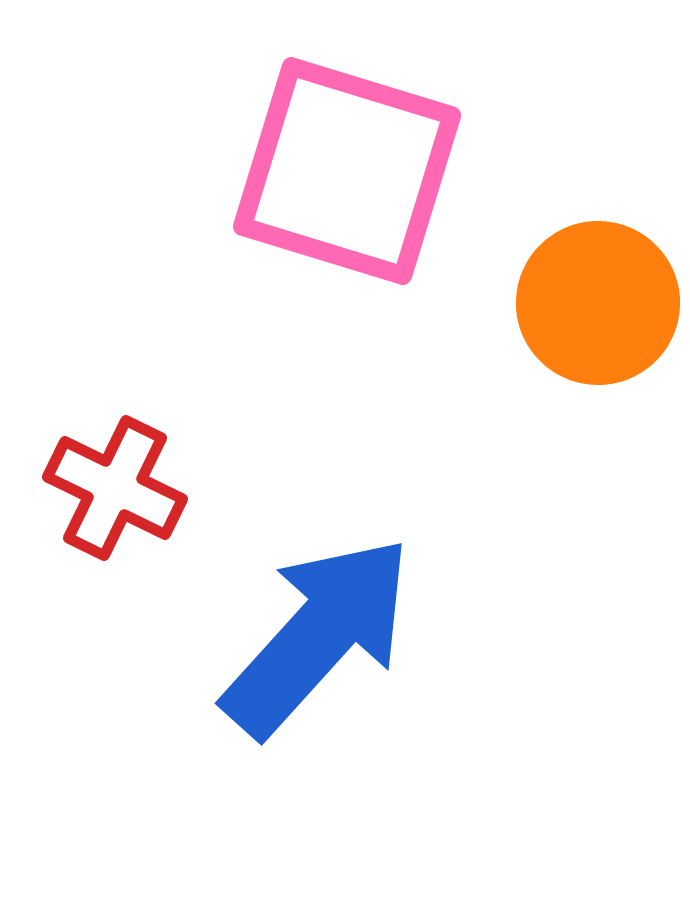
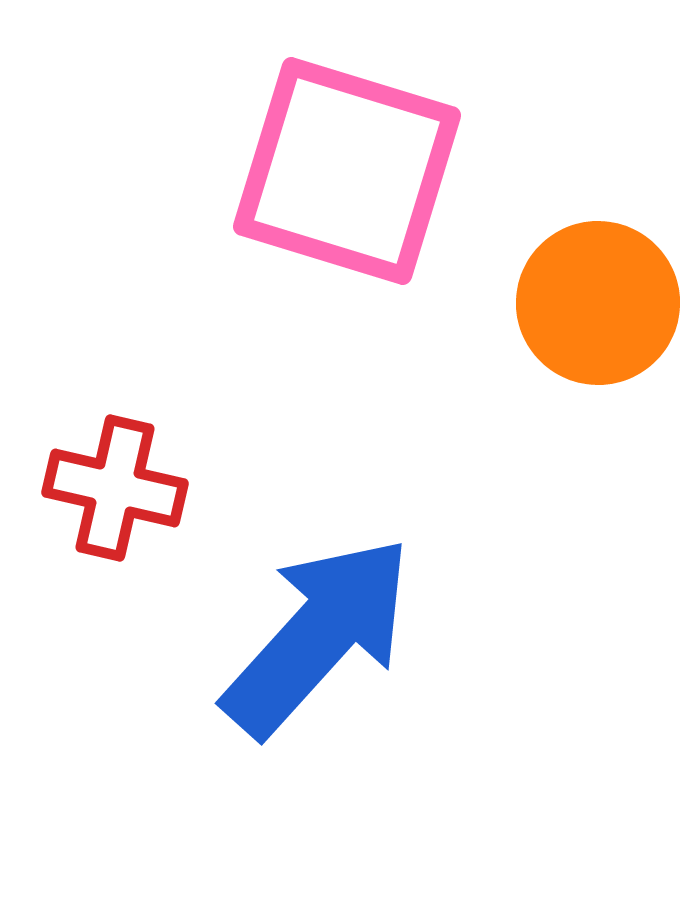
red cross: rotated 13 degrees counterclockwise
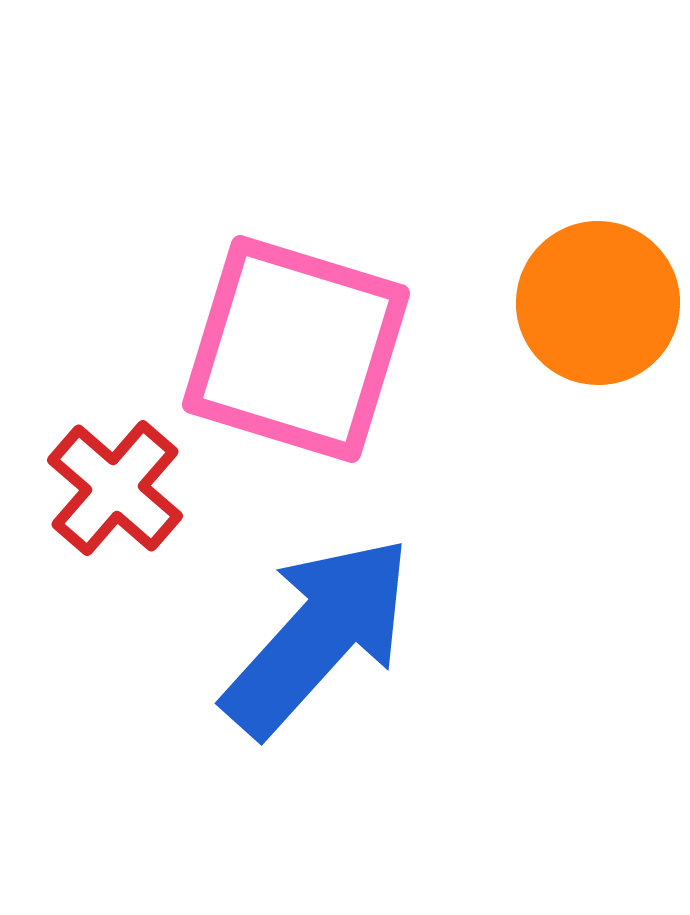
pink square: moved 51 px left, 178 px down
red cross: rotated 28 degrees clockwise
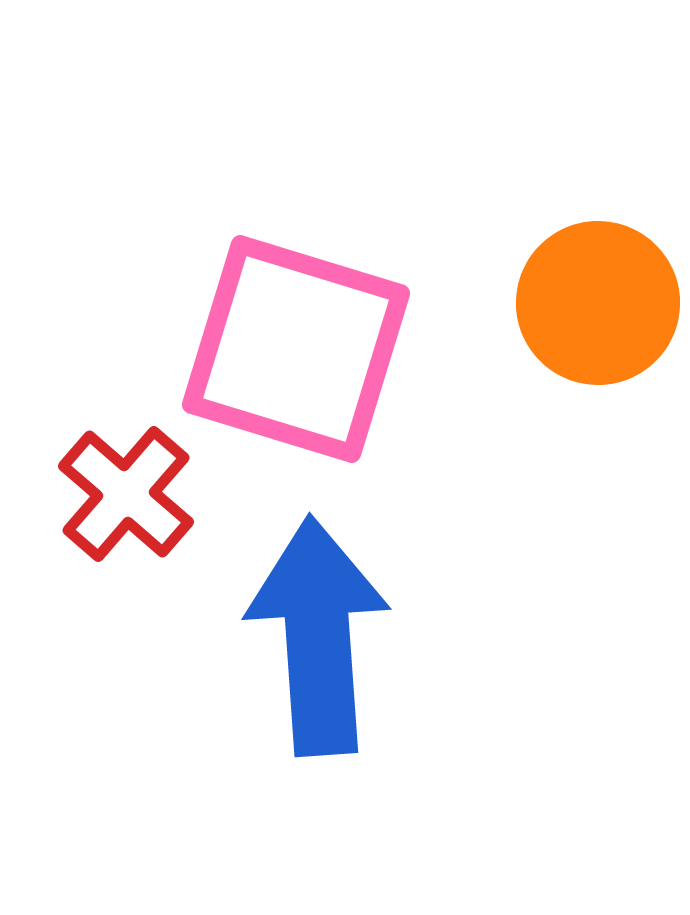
red cross: moved 11 px right, 6 px down
blue arrow: rotated 46 degrees counterclockwise
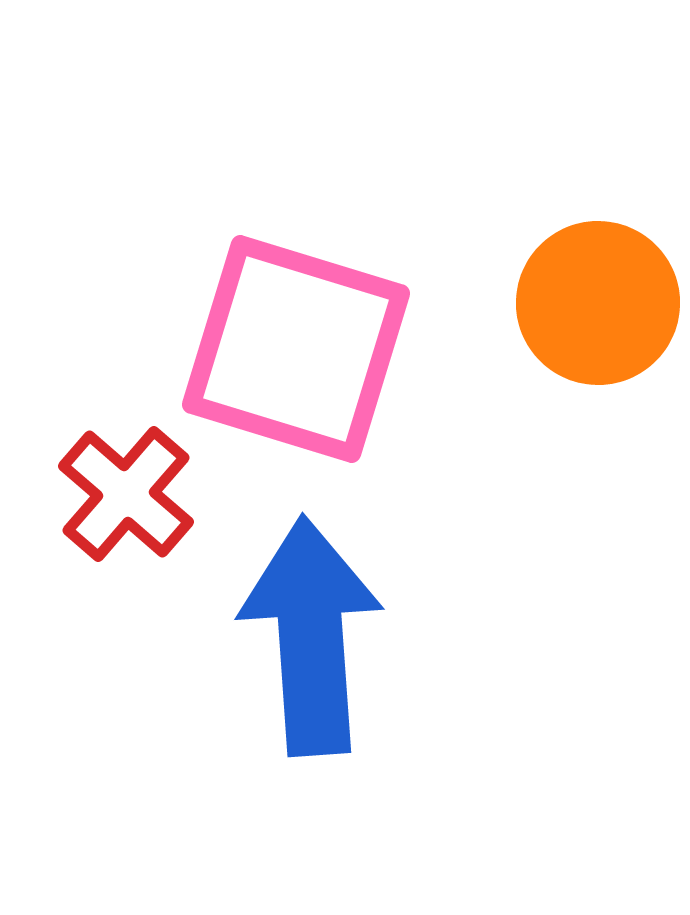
blue arrow: moved 7 px left
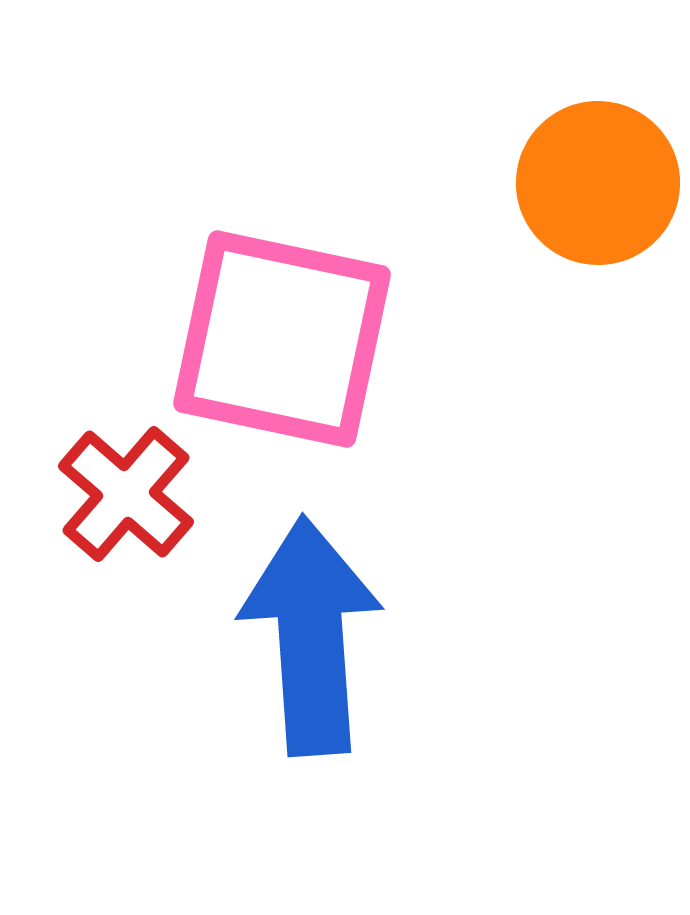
orange circle: moved 120 px up
pink square: moved 14 px left, 10 px up; rotated 5 degrees counterclockwise
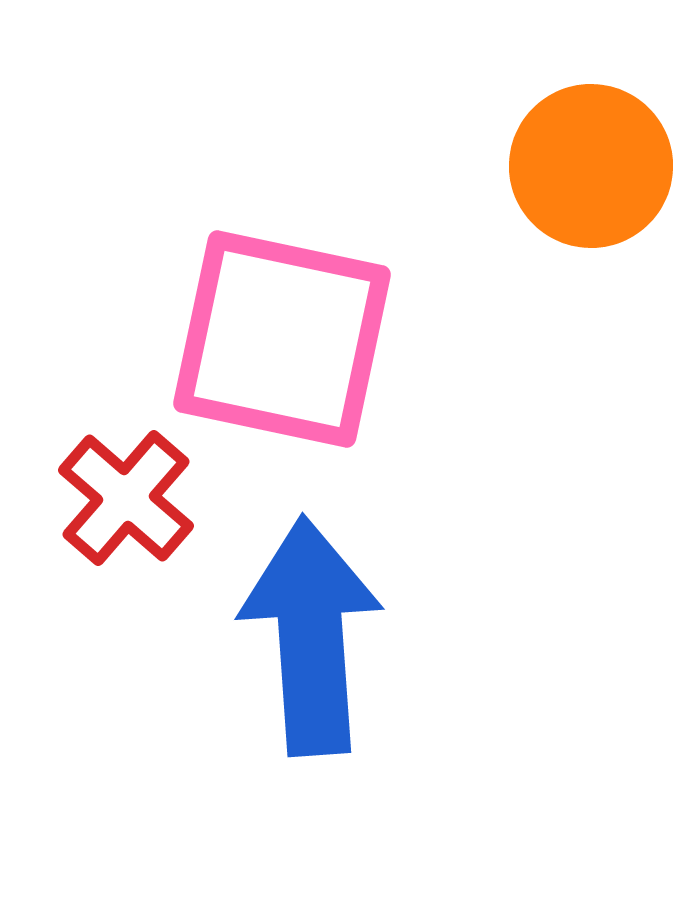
orange circle: moved 7 px left, 17 px up
red cross: moved 4 px down
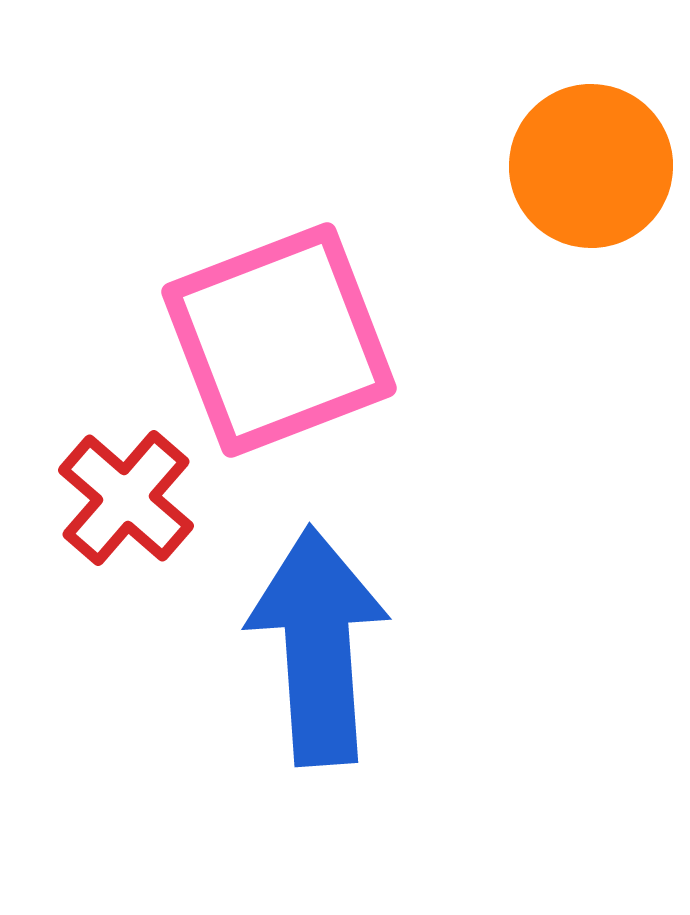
pink square: moved 3 px left, 1 px down; rotated 33 degrees counterclockwise
blue arrow: moved 7 px right, 10 px down
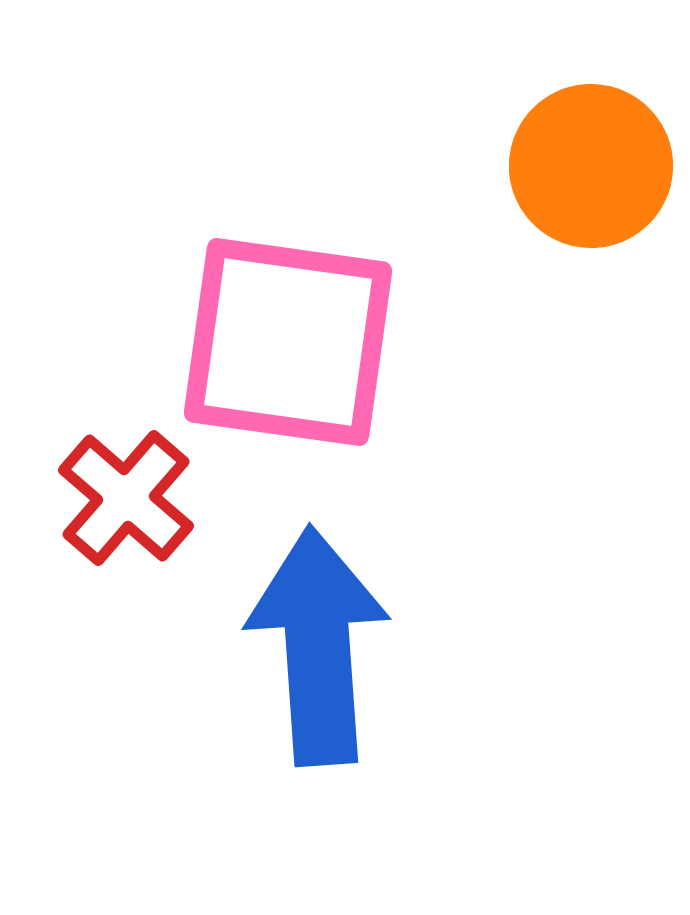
pink square: moved 9 px right, 2 px down; rotated 29 degrees clockwise
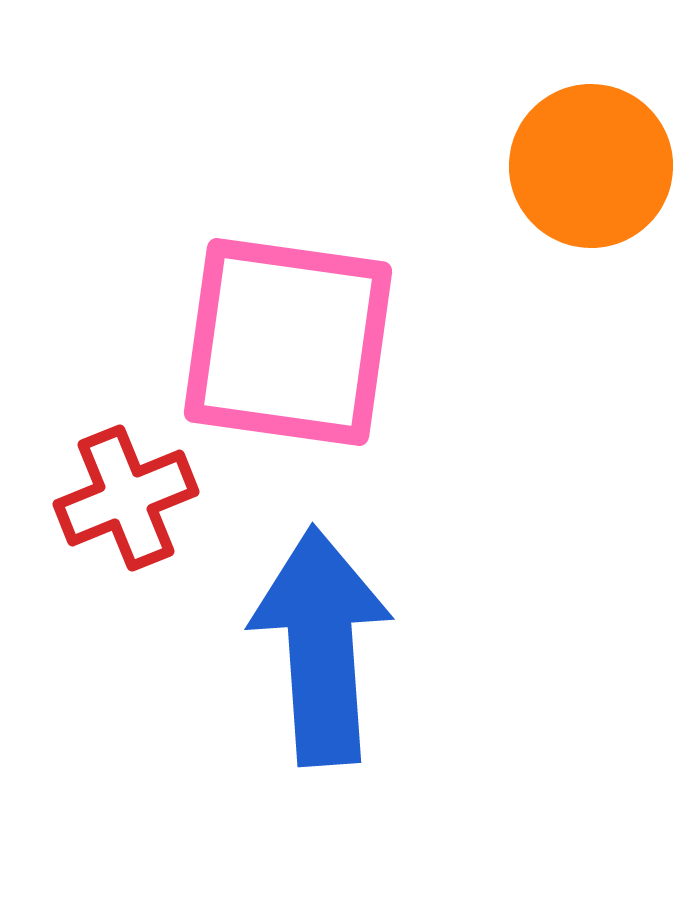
red cross: rotated 27 degrees clockwise
blue arrow: moved 3 px right
